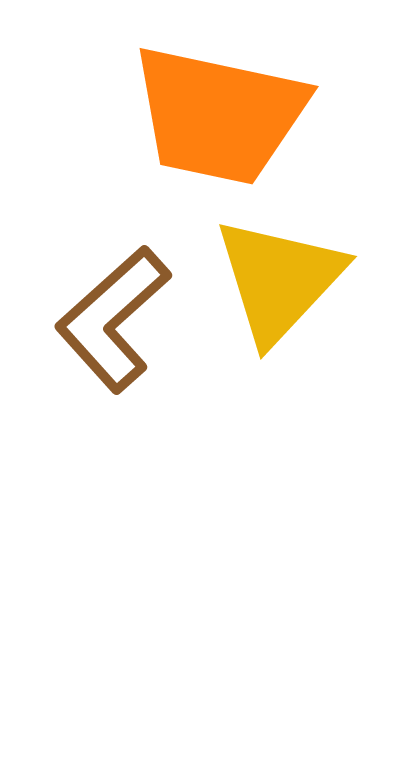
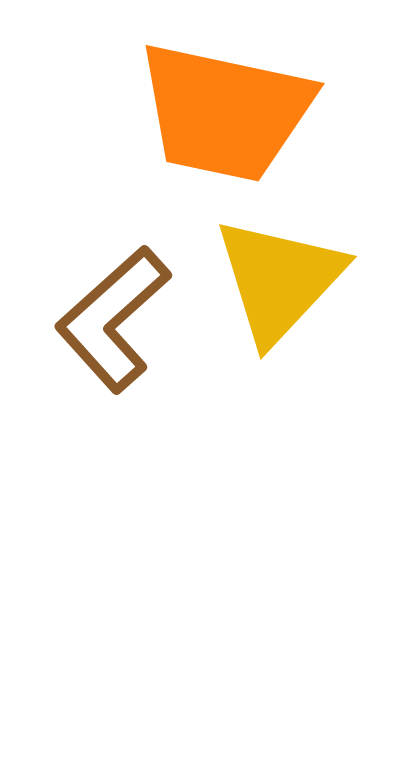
orange trapezoid: moved 6 px right, 3 px up
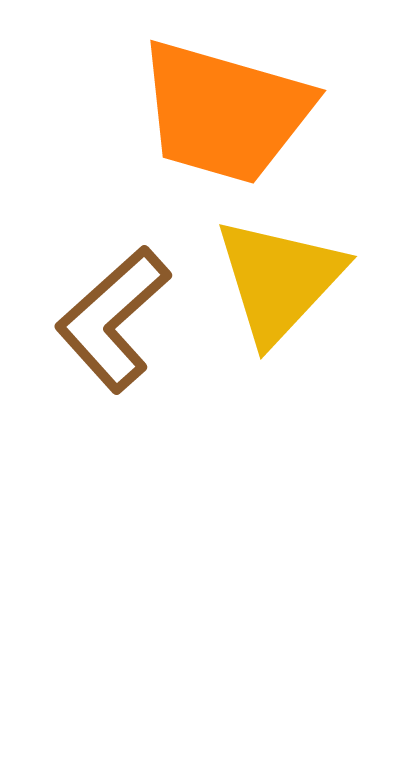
orange trapezoid: rotated 4 degrees clockwise
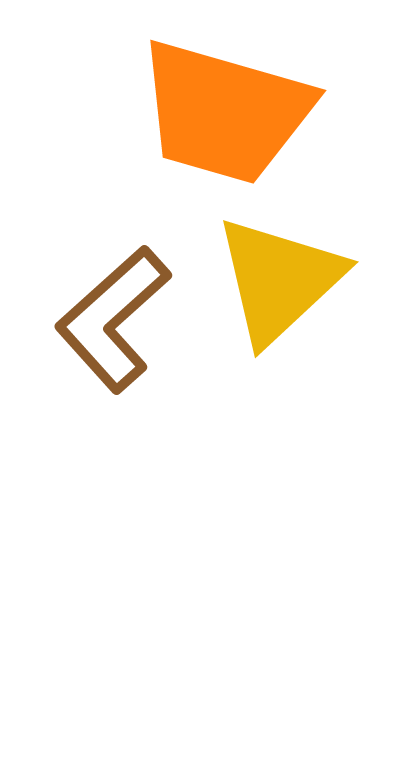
yellow triangle: rotated 4 degrees clockwise
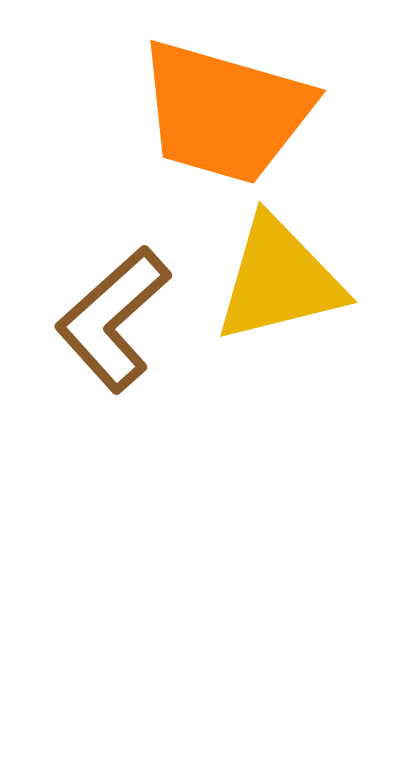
yellow triangle: rotated 29 degrees clockwise
